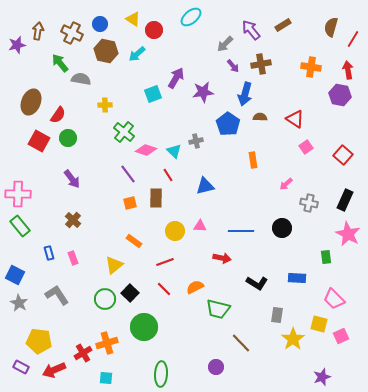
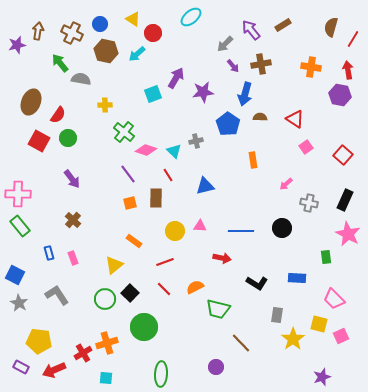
red circle at (154, 30): moved 1 px left, 3 px down
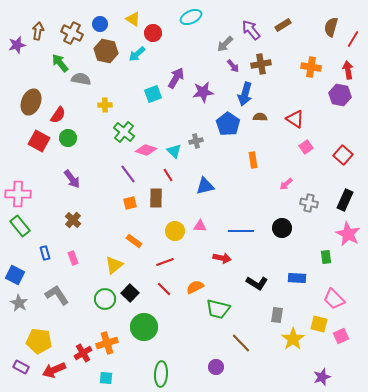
cyan ellipse at (191, 17): rotated 15 degrees clockwise
blue rectangle at (49, 253): moved 4 px left
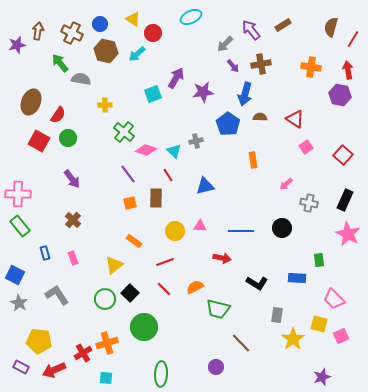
green rectangle at (326, 257): moved 7 px left, 3 px down
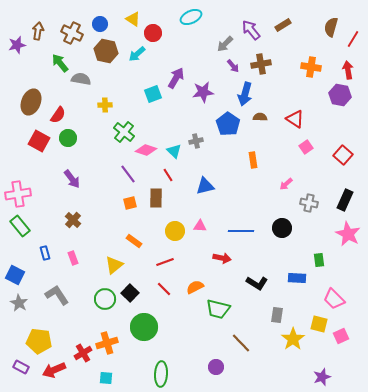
pink cross at (18, 194): rotated 10 degrees counterclockwise
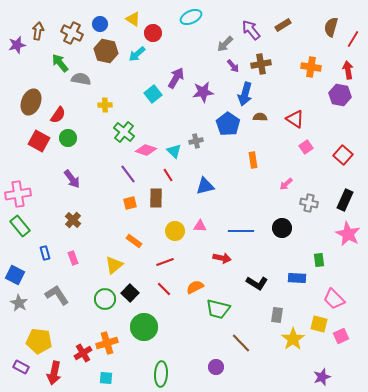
cyan square at (153, 94): rotated 18 degrees counterclockwise
red arrow at (54, 370): moved 3 px down; rotated 55 degrees counterclockwise
